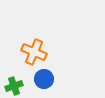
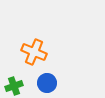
blue circle: moved 3 px right, 4 px down
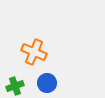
green cross: moved 1 px right
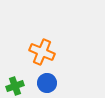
orange cross: moved 8 px right
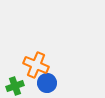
orange cross: moved 6 px left, 13 px down
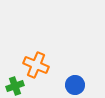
blue circle: moved 28 px right, 2 px down
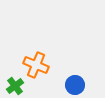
green cross: rotated 18 degrees counterclockwise
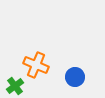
blue circle: moved 8 px up
